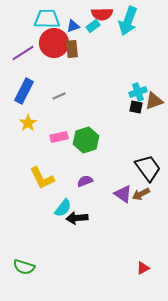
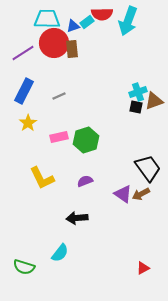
cyan rectangle: moved 6 px left, 4 px up
cyan semicircle: moved 3 px left, 45 px down
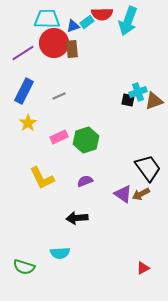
black square: moved 8 px left, 7 px up
pink rectangle: rotated 12 degrees counterclockwise
cyan semicircle: rotated 48 degrees clockwise
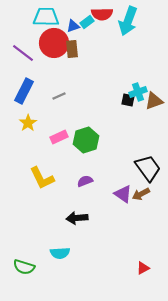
cyan trapezoid: moved 1 px left, 2 px up
purple line: rotated 70 degrees clockwise
